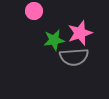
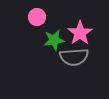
pink circle: moved 3 px right, 6 px down
pink star: rotated 15 degrees counterclockwise
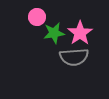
green star: moved 7 px up
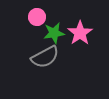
gray semicircle: moved 29 px left; rotated 24 degrees counterclockwise
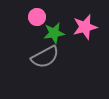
pink star: moved 5 px right, 6 px up; rotated 20 degrees clockwise
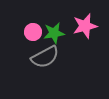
pink circle: moved 4 px left, 15 px down
pink star: moved 1 px up
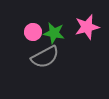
pink star: moved 2 px right, 1 px down
green star: rotated 20 degrees clockwise
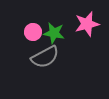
pink star: moved 3 px up
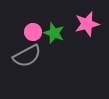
green star: rotated 10 degrees clockwise
gray semicircle: moved 18 px left, 1 px up
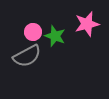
green star: moved 1 px right, 3 px down
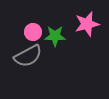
green star: rotated 20 degrees counterclockwise
gray semicircle: moved 1 px right
